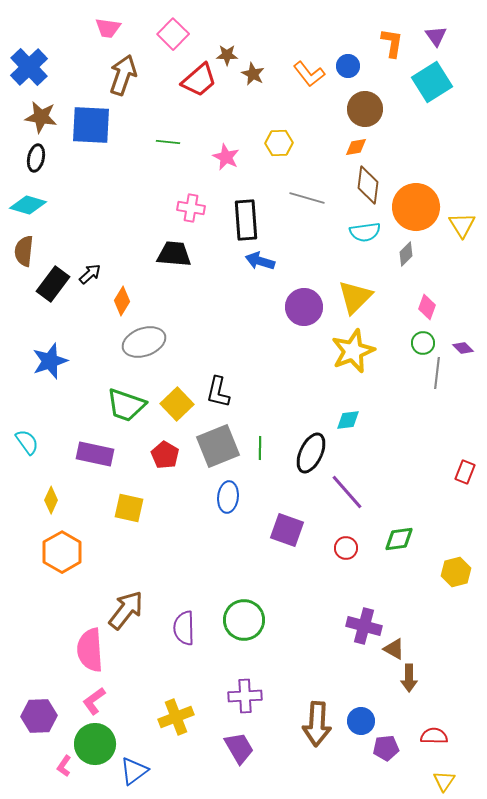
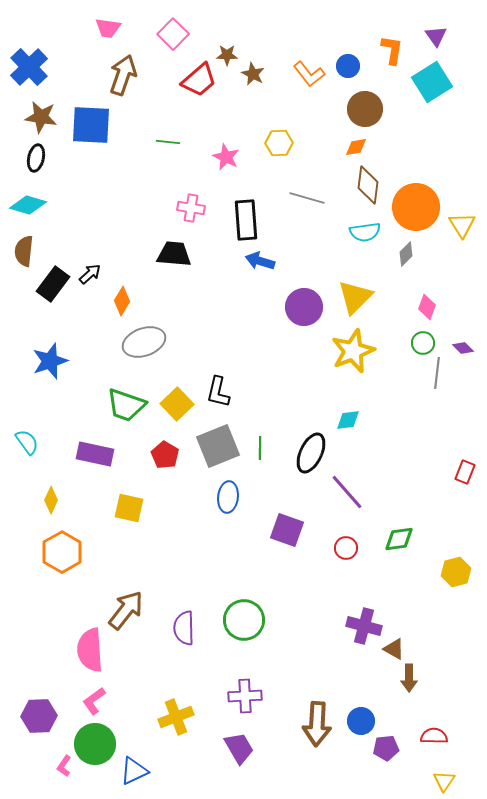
orange L-shape at (392, 43): moved 7 px down
blue triangle at (134, 771): rotated 12 degrees clockwise
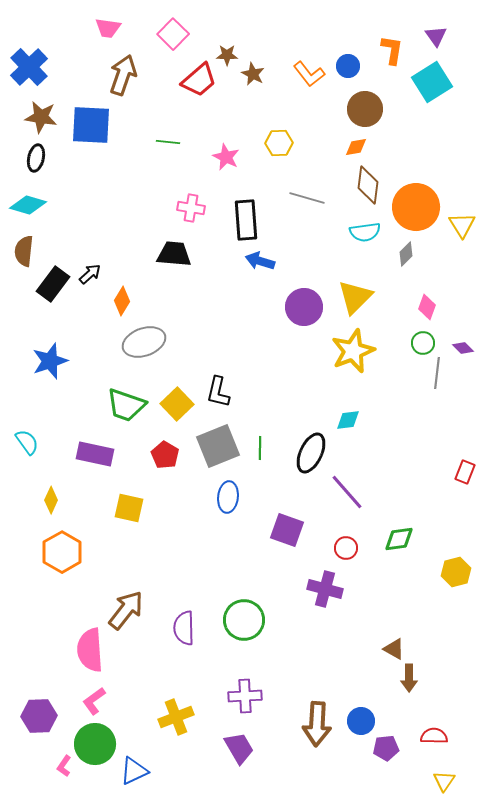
purple cross at (364, 626): moved 39 px left, 37 px up
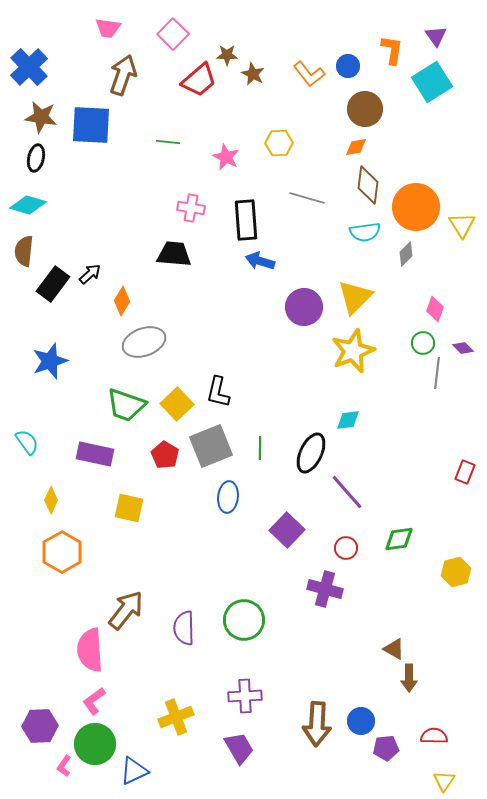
pink diamond at (427, 307): moved 8 px right, 2 px down
gray square at (218, 446): moved 7 px left
purple square at (287, 530): rotated 24 degrees clockwise
purple hexagon at (39, 716): moved 1 px right, 10 px down
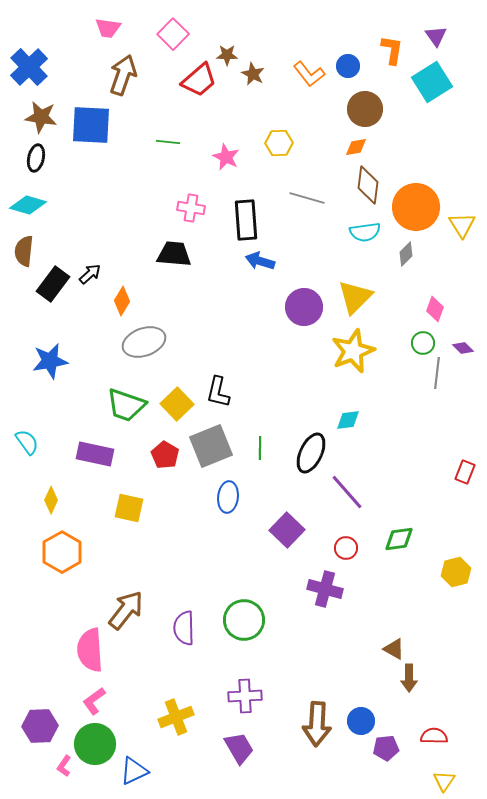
blue star at (50, 361): rotated 9 degrees clockwise
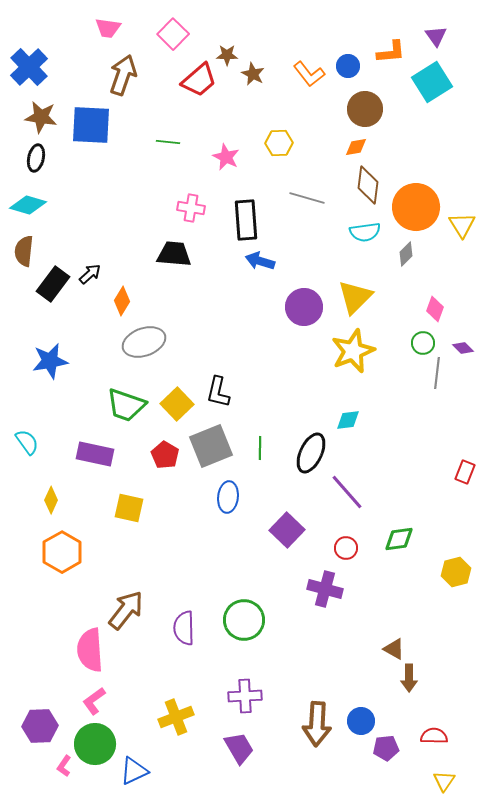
orange L-shape at (392, 50): moved 1 px left, 2 px down; rotated 76 degrees clockwise
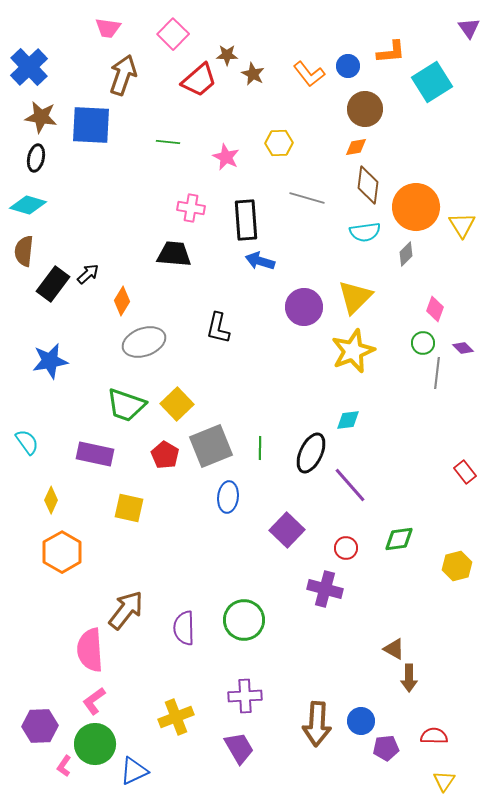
purple triangle at (436, 36): moved 33 px right, 8 px up
black arrow at (90, 274): moved 2 px left
black L-shape at (218, 392): moved 64 px up
red rectangle at (465, 472): rotated 60 degrees counterclockwise
purple line at (347, 492): moved 3 px right, 7 px up
yellow hexagon at (456, 572): moved 1 px right, 6 px up
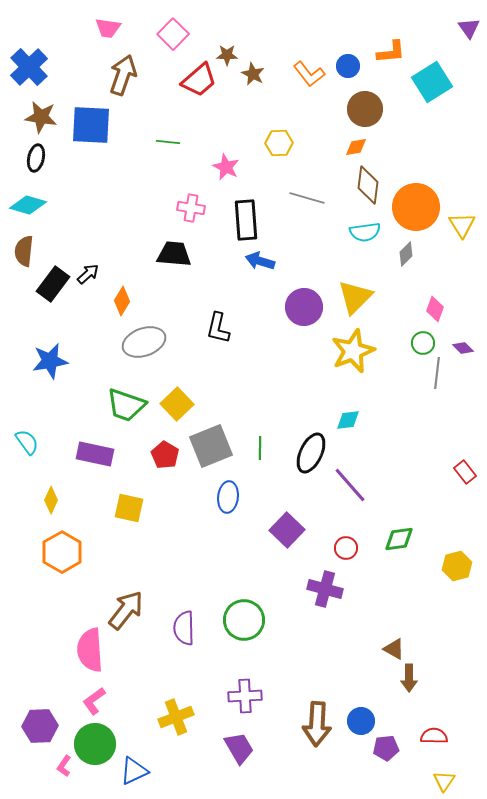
pink star at (226, 157): moved 10 px down
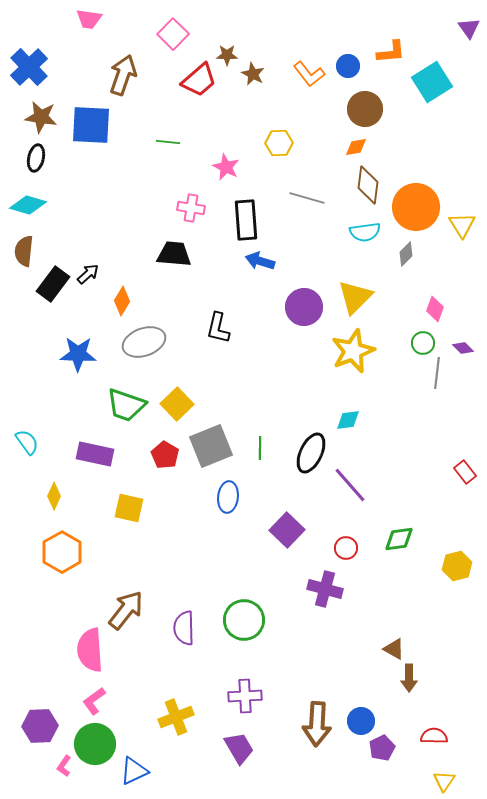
pink trapezoid at (108, 28): moved 19 px left, 9 px up
blue star at (50, 361): moved 28 px right, 7 px up; rotated 12 degrees clockwise
yellow diamond at (51, 500): moved 3 px right, 4 px up
purple pentagon at (386, 748): moved 4 px left; rotated 20 degrees counterclockwise
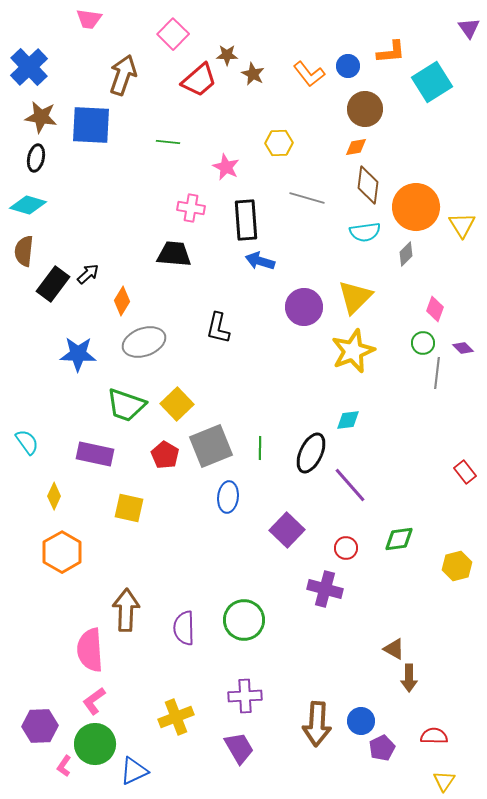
brown arrow at (126, 610): rotated 36 degrees counterclockwise
